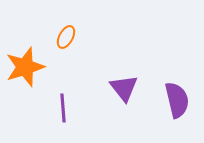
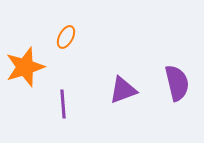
purple triangle: moved 1 px left, 2 px down; rotated 48 degrees clockwise
purple semicircle: moved 17 px up
purple line: moved 4 px up
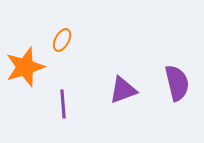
orange ellipse: moved 4 px left, 3 px down
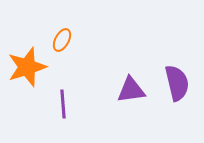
orange star: moved 2 px right
purple triangle: moved 8 px right; rotated 12 degrees clockwise
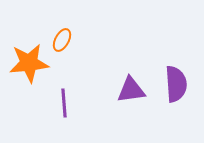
orange star: moved 2 px right, 4 px up; rotated 12 degrees clockwise
purple semicircle: moved 1 px left, 1 px down; rotated 9 degrees clockwise
purple line: moved 1 px right, 1 px up
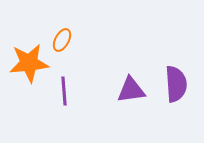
purple line: moved 12 px up
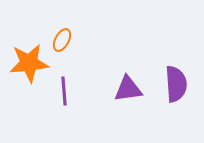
purple triangle: moved 3 px left, 1 px up
